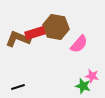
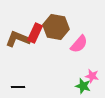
red rectangle: rotated 48 degrees counterclockwise
black line: rotated 16 degrees clockwise
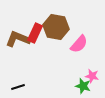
black line: rotated 16 degrees counterclockwise
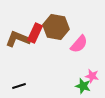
black line: moved 1 px right, 1 px up
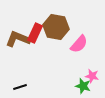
black line: moved 1 px right, 1 px down
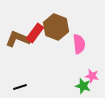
brown hexagon: rotated 10 degrees clockwise
red rectangle: rotated 12 degrees clockwise
pink semicircle: rotated 48 degrees counterclockwise
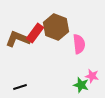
green star: moved 2 px left, 1 px up
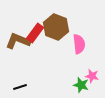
brown L-shape: moved 2 px down
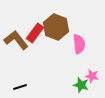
brown L-shape: moved 2 px left, 1 px up; rotated 30 degrees clockwise
